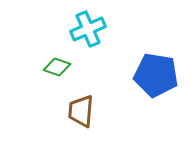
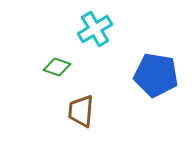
cyan cross: moved 7 px right; rotated 8 degrees counterclockwise
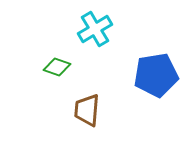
blue pentagon: rotated 18 degrees counterclockwise
brown trapezoid: moved 6 px right, 1 px up
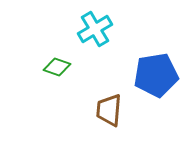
brown trapezoid: moved 22 px right
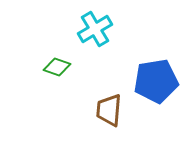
blue pentagon: moved 6 px down
